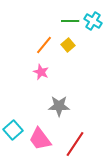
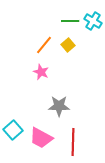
pink trapezoid: moved 1 px right, 1 px up; rotated 25 degrees counterclockwise
red line: moved 2 px left, 2 px up; rotated 32 degrees counterclockwise
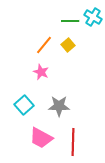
cyan cross: moved 4 px up
cyan square: moved 11 px right, 25 px up
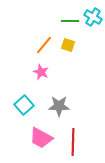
yellow square: rotated 32 degrees counterclockwise
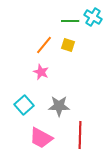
red line: moved 7 px right, 7 px up
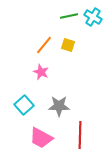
green line: moved 1 px left, 5 px up; rotated 12 degrees counterclockwise
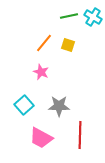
orange line: moved 2 px up
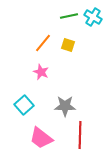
orange line: moved 1 px left
gray star: moved 6 px right
pink trapezoid: rotated 10 degrees clockwise
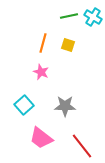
orange line: rotated 24 degrees counterclockwise
red line: moved 2 px right, 11 px down; rotated 40 degrees counterclockwise
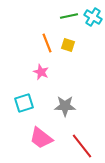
orange line: moved 4 px right; rotated 36 degrees counterclockwise
cyan square: moved 2 px up; rotated 24 degrees clockwise
